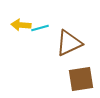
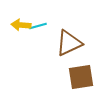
cyan line: moved 2 px left, 2 px up
brown square: moved 2 px up
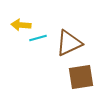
cyan line: moved 12 px down
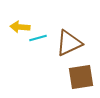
yellow arrow: moved 1 px left, 2 px down
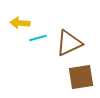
yellow arrow: moved 4 px up
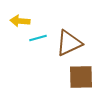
yellow arrow: moved 2 px up
brown square: rotated 8 degrees clockwise
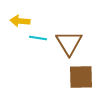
cyan line: rotated 24 degrees clockwise
brown triangle: rotated 36 degrees counterclockwise
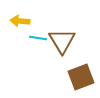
brown triangle: moved 7 px left, 2 px up
brown square: rotated 20 degrees counterclockwise
